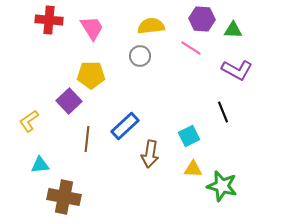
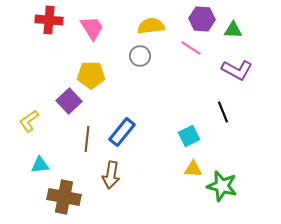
blue rectangle: moved 3 px left, 6 px down; rotated 8 degrees counterclockwise
brown arrow: moved 39 px left, 21 px down
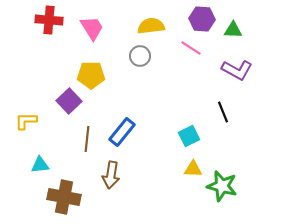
yellow L-shape: moved 3 px left; rotated 35 degrees clockwise
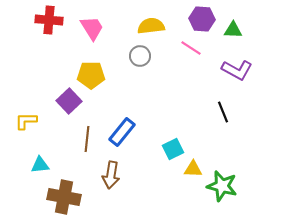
cyan square: moved 16 px left, 13 px down
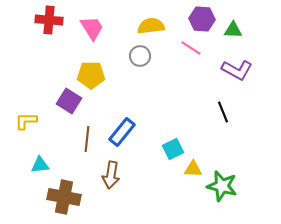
purple square: rotated 15 degrees counterclockwise
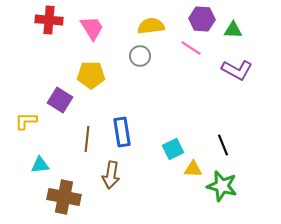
purple square: moved 9 px left, 1 px up
black line: moved 33 px down
blue rectangle: rotated 48 degrees counterclockwise
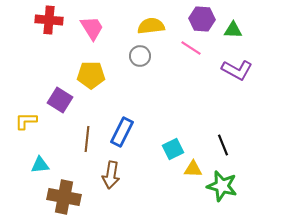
blue rectangle: rotated 36 degrees clockwise
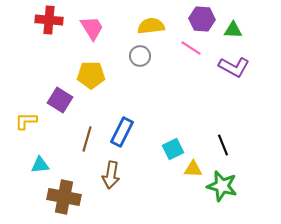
purple L-shape: moved 3 px left, 3 px up
brown line: rotated 10 degrees clockwise
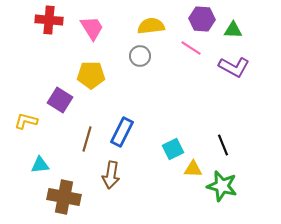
yellow L-shape: rotated 15 degrees clockwise
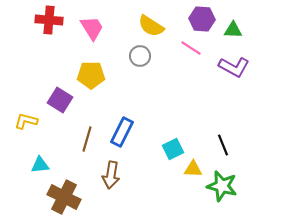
yellow semicircle: rotated 140 degrees counterclockwise
brown cross: rotated 16 degrees clockwise
